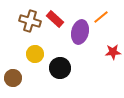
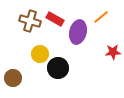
red rectangle: rotated 12 degrees counterclockwise
purple ellipse: moved 2 px left
yellow circle: moved 5 px right
black circle: moved 2 px left
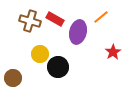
red star: rotated 28 degrees counterclockwise
black circle: moved 1 px up
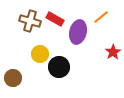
black circle: moved 1 px right
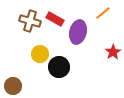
orange line: moved 2 px right, 4 px up
brown circle: moved 8 px down
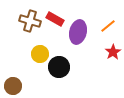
orange line: moved 5 px right, 13 px down
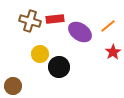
red rectangle: rotated 36 degrees counterclockwise
purple ellipse: moved 2 px right; rotated 70 degrees counterclockwise
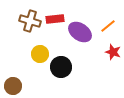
red star: rotated 21 degrees counterclockwise
black circle: moved 2 px right
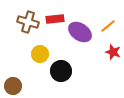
brown cross: moved 2 px left, 1 px down
black circle: moved 4 px down
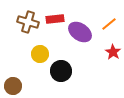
orange line: moved 1 px right, 2 px up
red star: rotated 14 degrees clockwise
